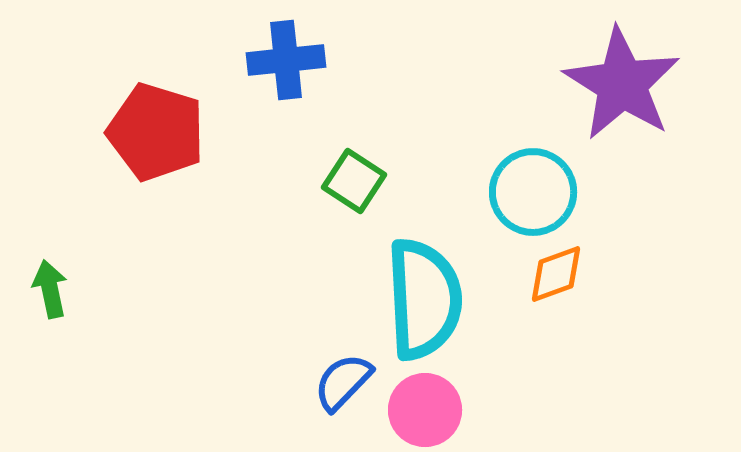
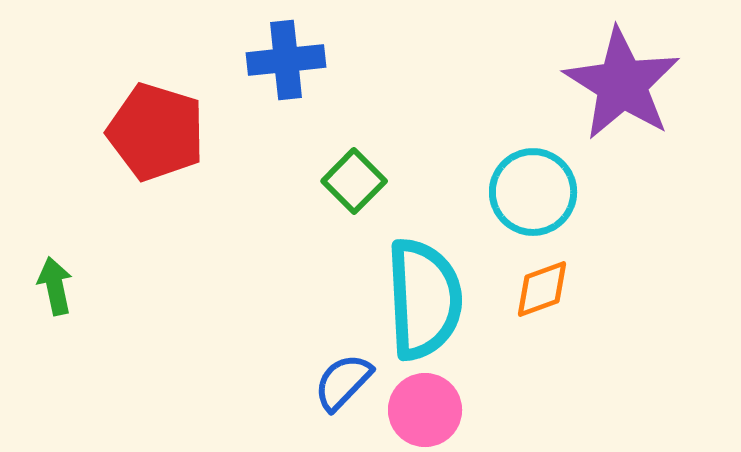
green square: rotated 12 degrees clockwise
orange diamond: moved 14 px left, 15 px down
green arrow: moved 5 px right, 3 px up
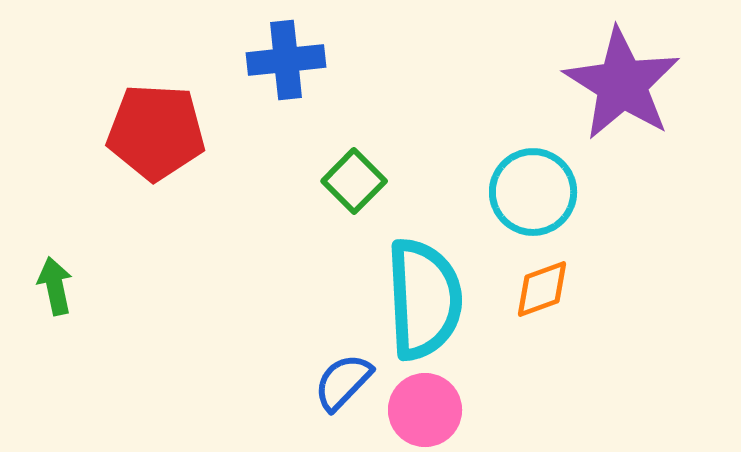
red pentagon: rotated 14 degrees counterclockwise
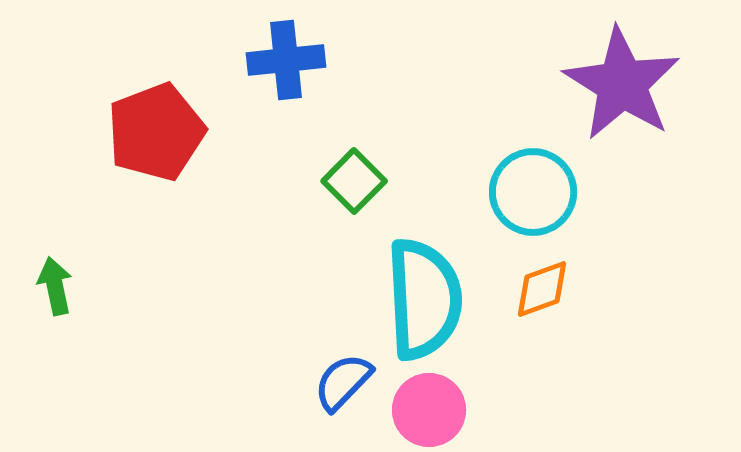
red pentagon: rotated 24 degrees counterclockwise
pink circle: moved 4 px right
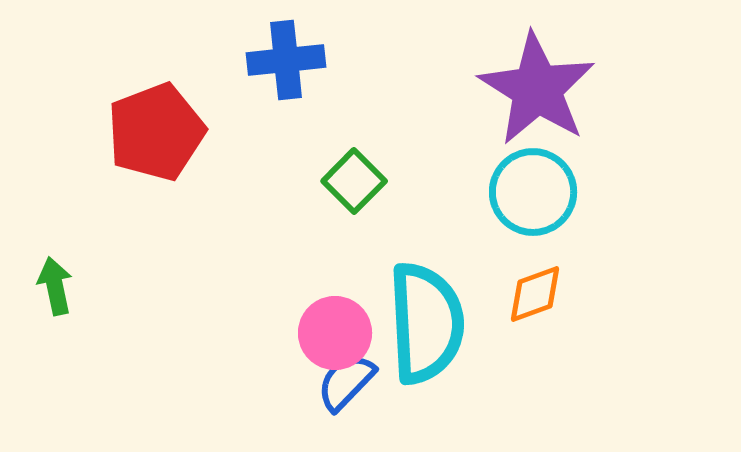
purple star: moved 85 px left, 5 px down
orange diamond: moved 7 px left, 5 px down
cyan semicircle: moved 2 px right, 24 px down
blue semicircle: moved 3 px right
pink circle: moved 94 px left, 77 px up
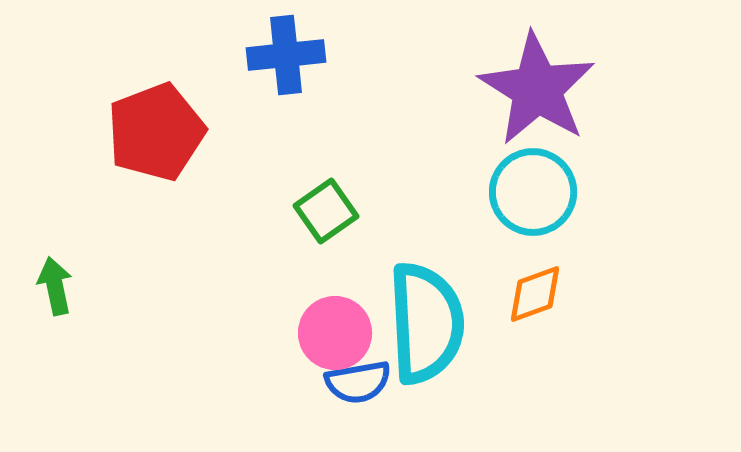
blue cross: moved 5 px up
green square: moved 28 px left, 30 px down; rotated 10 degrees clockwise
blue semicircle: moved 12 px right; rotated 144 degrees counterclockwise
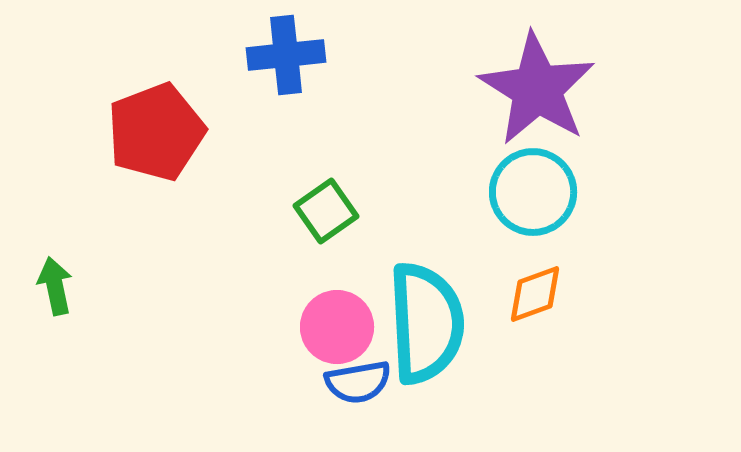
pink circle: moved 2 px right, 6 px up
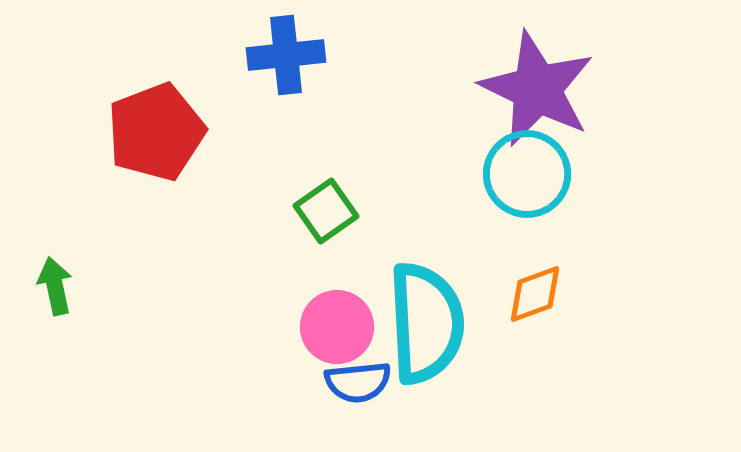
purple star: rotated 6 degrees counterclockwise
cyan circle: moved 6 px left, 18 px up
blue semicircle: rotated 4 degrees clockwise
